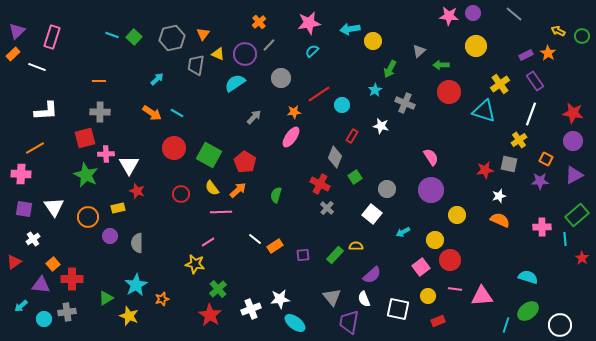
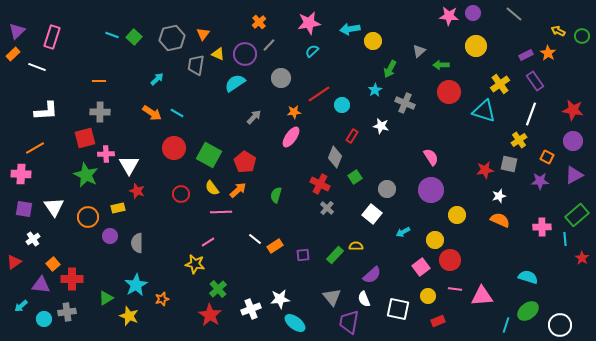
red star at (573, 113): moved 3 px up
orange square at (546, 159): moved 1 px right, 2 px up
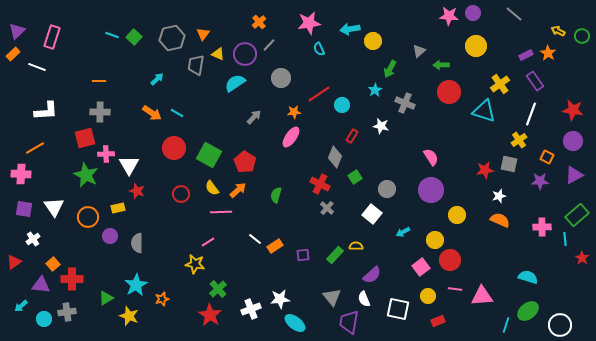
cyan semicircle at (312, 51): moved 7 px right, 2 px up; rotated 72 degrees counterclockwise
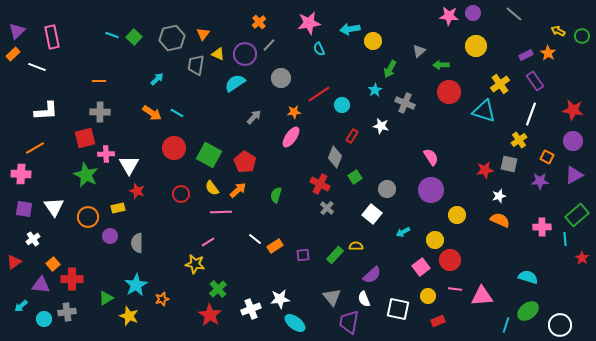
pink rectangle at (52, 37): rotated 30 degrees counterclockwise
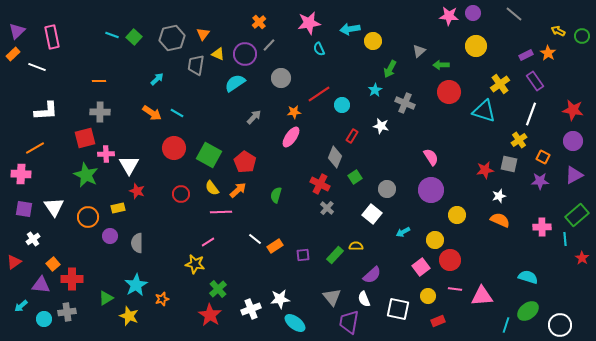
orange square at (547, 157): moved 4 px left
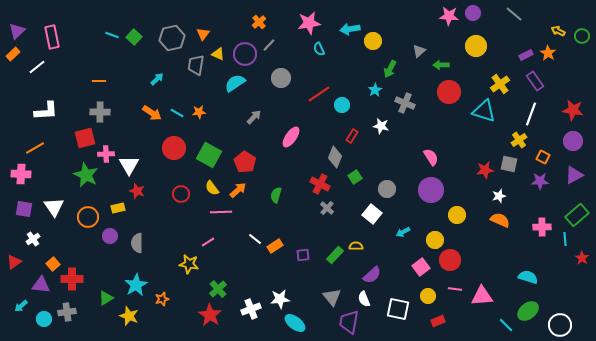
white line at (37, 67): rotated 60 degrees counterclockwise
orange star at (294, 112): moved 95 px left
yellow star at (195, 264): moved 6 px left
cyan line at (506, 325): rotated 63 degrees counterclockwise
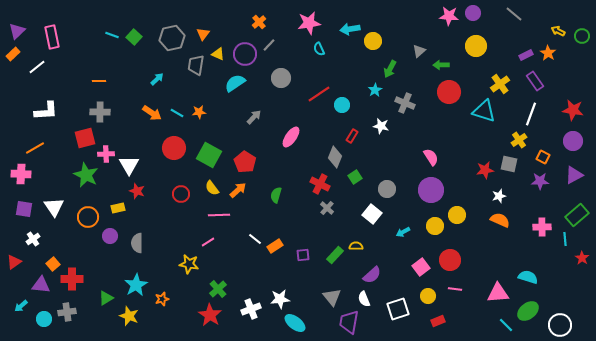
pink line at (221, 212): moved 2 px left, 3 px down
yellow circle at (435, 240): moved 14 px up
pink triangle at (482, 296): moved 16 px right, 3 px up
white square at (398, 309): rotated 30 degrees counterclockwise
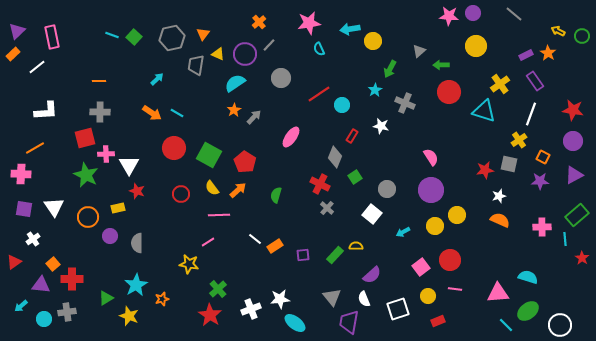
orange star at (199, 112): moved 35 px right, 2 px up; rotated 24 degrees counterclockwise
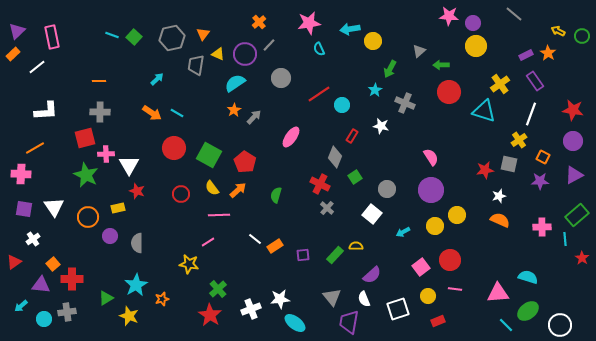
purple circle at (473, 13): moved 10 px down
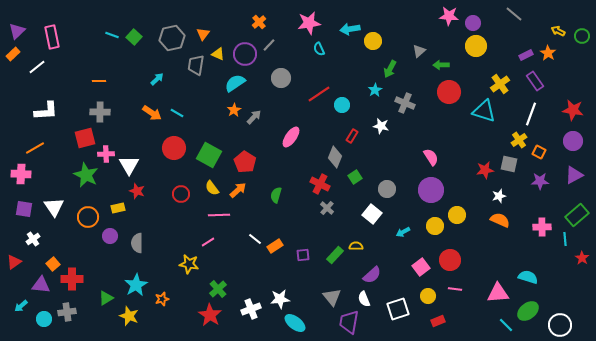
orange square at (543, 157): moved 4 px left, 5 px up
